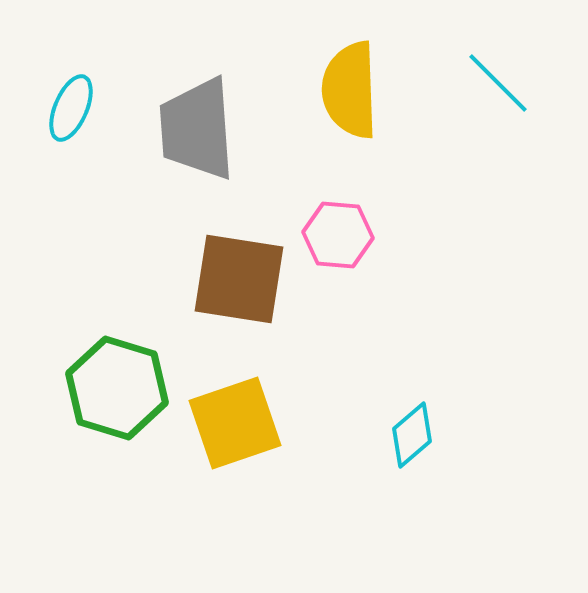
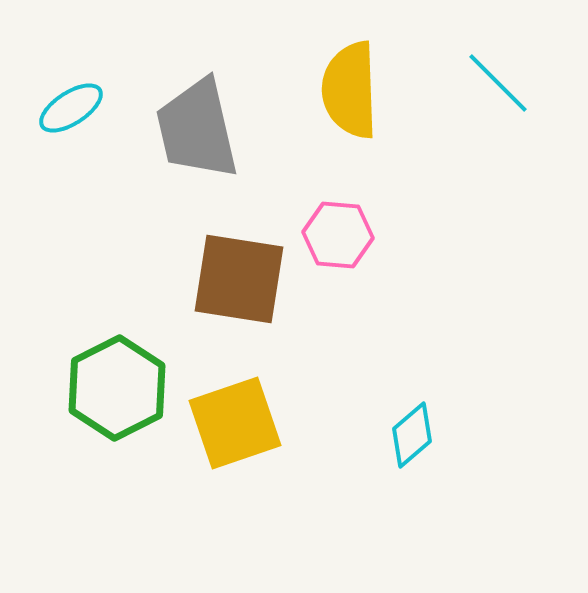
cyan ellipse: rotated 34 degrees clockwise
gray trapezoid: rotated 9 degrees counterclockwise
green hexagon: rotated 16 degrees clockwise
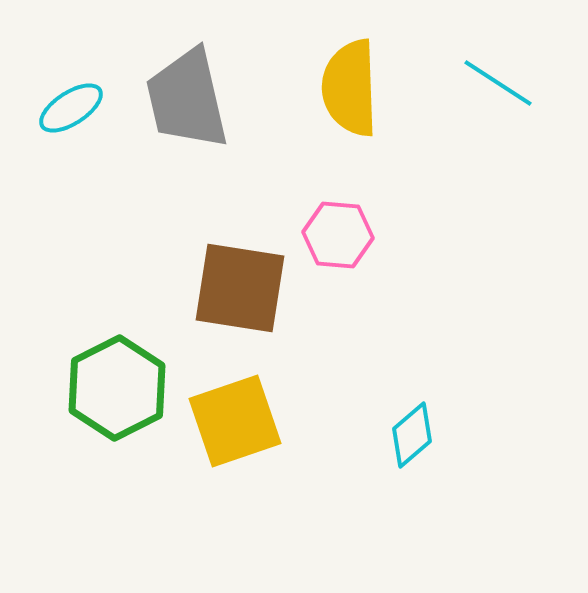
cyan line: rotated 12 degrees counterclockwise
yellow semicircle: moved 2 px up
gray trapezoid: moved 10 px left, 30 px up
brown square: moved 1 px right, 9 px down
yellow square: moved 2 px up
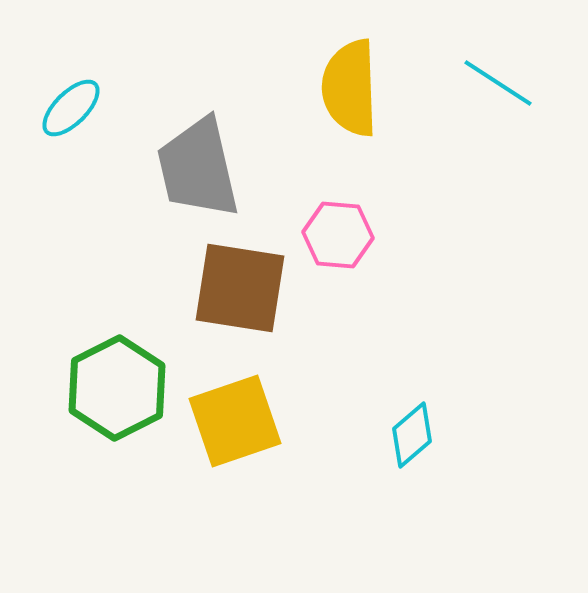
gray trapezoid: moved 11 px right, 69 px down
cyan ellipse: rotated 12 degrees counterclockwise
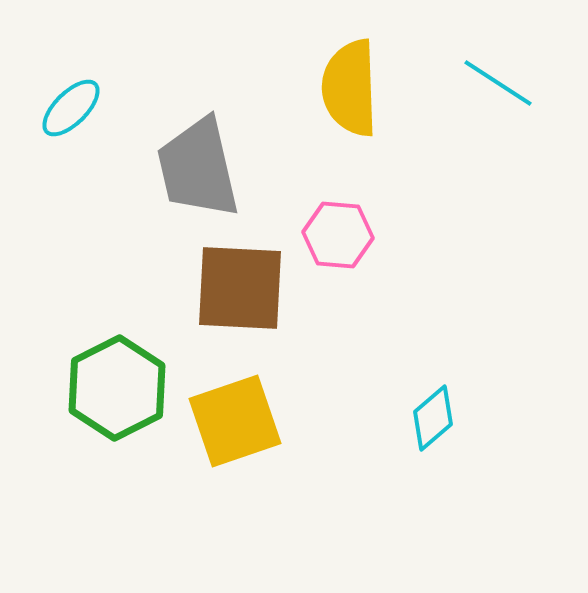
brown square: rotated 6 degrees counterclockwise
cyan diamond: moved 21 px right, 17 px up
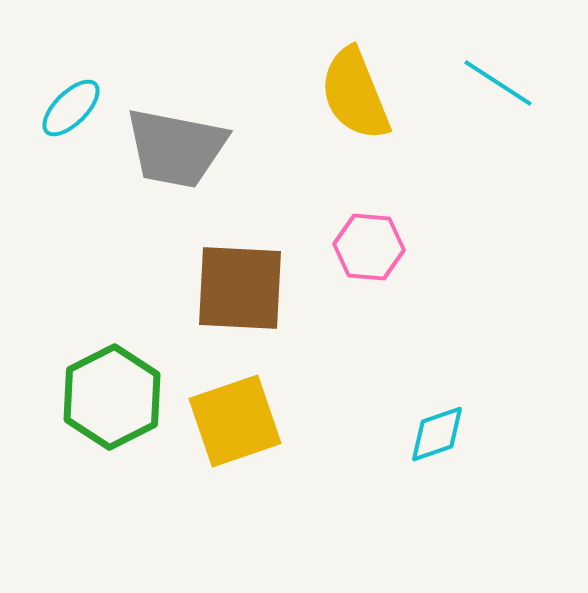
yellow semicircle: moved 5 px right, 6 px down; rotated 20 degrees counterclockwise
gray trapezoid: moved 22 px left, 20 px up; rotated 66 degrees counterclockwise
pink hexagon: moved 31 px right, 12 px down
green hexagon: moved 5 px left, 9 px down
cyan diamond: moved 4 px right, 16 px down; rotated 22 degrees clockwise
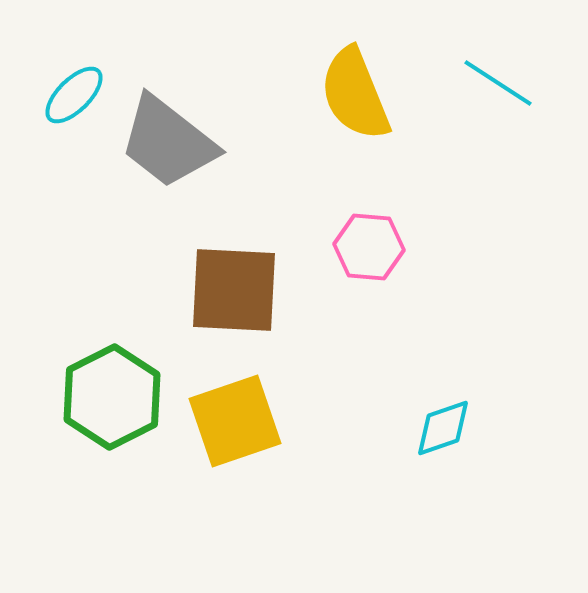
cyan ellipse: moved 3 px right, 13 px up
gray trapezoid: moved 8 px left, 6 px up; rotated 27 degrees clockwise
brown square: moved 6 px left, 2 px down
cyan diamond: moved 6 px right, 6 px up
